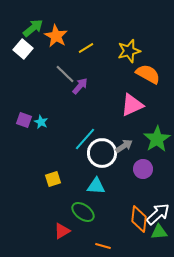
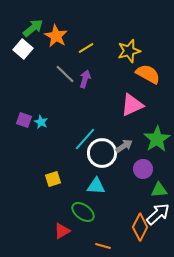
purple arrow: moved 5 px right, 7 px up; rotated 24 degrees counterclockwise
orange diamond: moved 1 px right, 8 px down; rotated 20 degrees clockwise
green triangle: moved 42 px up
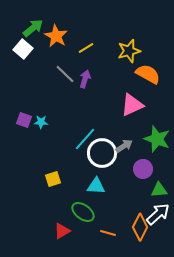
cyan star: rotated 24 degrees counterclockwise
green star: rotated 20 degrees counterclockwise
orange line: moved 5 px right, 13 px up
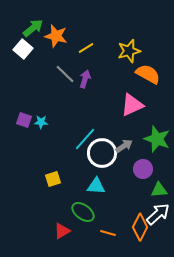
orange star: rotated 15 degrees counterclockwise
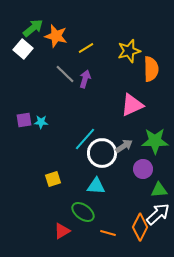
orange semicircle: moved 3 px right, 5 px up; rotated 60 degrees clockwise
purple square: rotated 28 degrees counterclockwise
green star: moved 2 px left, 2 px down; rotated 20 degrees counterclockwise
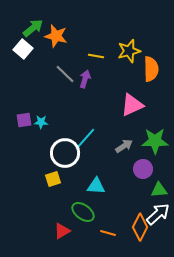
yellow line: moved 10 px right, 8 px down; rotated 42 degrees clockwise
white circle: moved 37 px left
